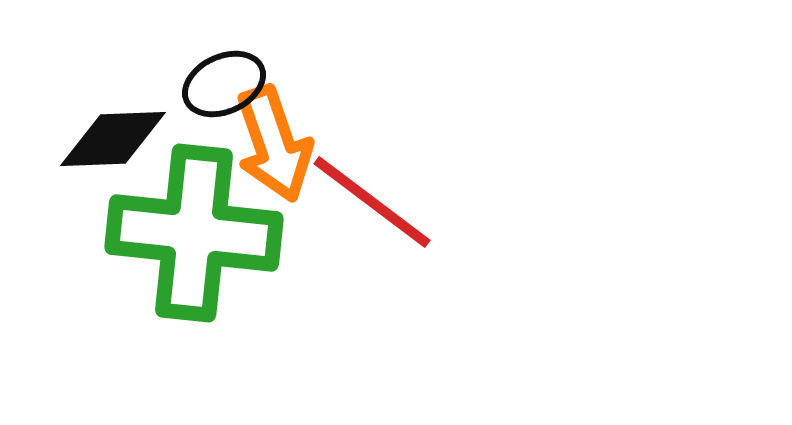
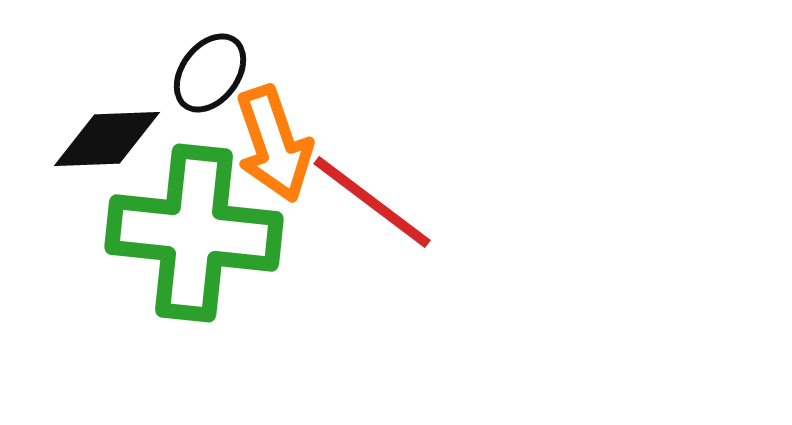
black ellipse: moved 14 px left, 11 px up; rotated 28 degrees counterclockwise
black diamond: moved 6 px left
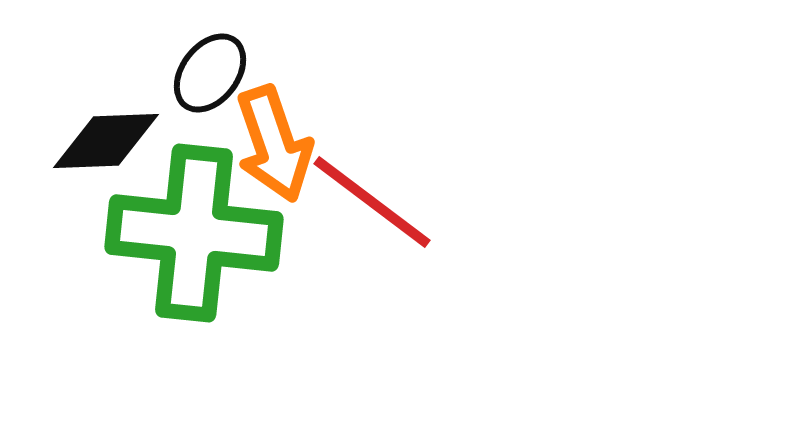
black diamond: moved 1 px left, 2 px down
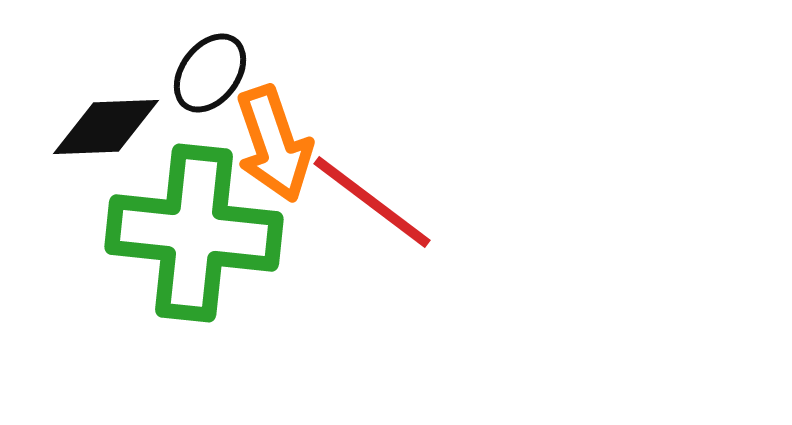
black diamond: moved 14 px up
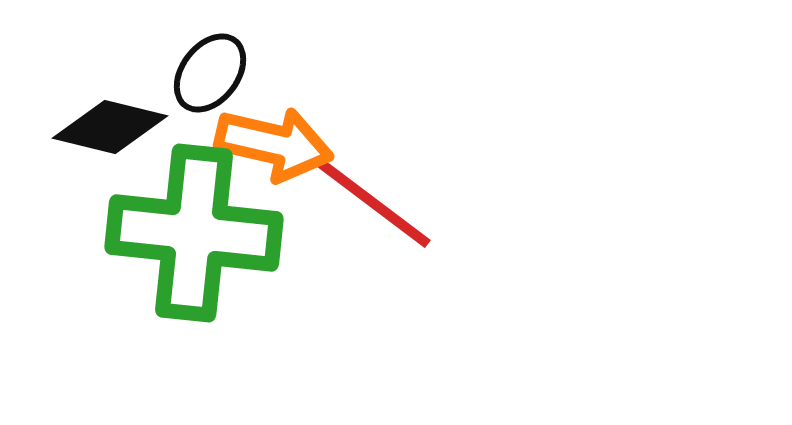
black diamond: moved 4 px right; rotated 16 degrees clockwise
orange arrow: rotated 58 degrees counterclockwise
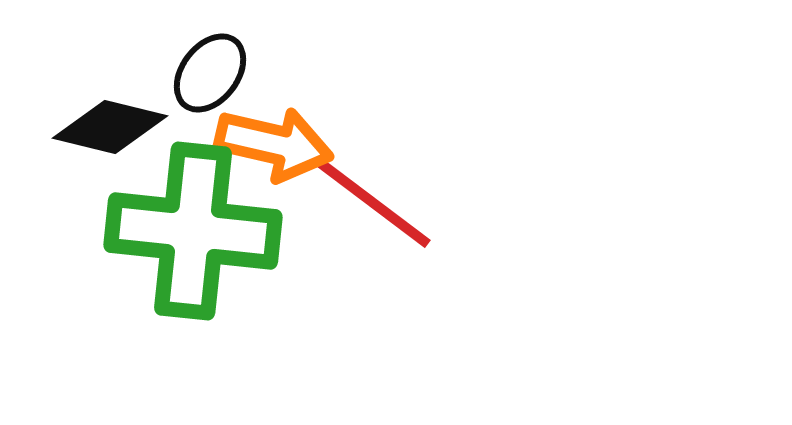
green cross: moved 1 px left, 2 px up
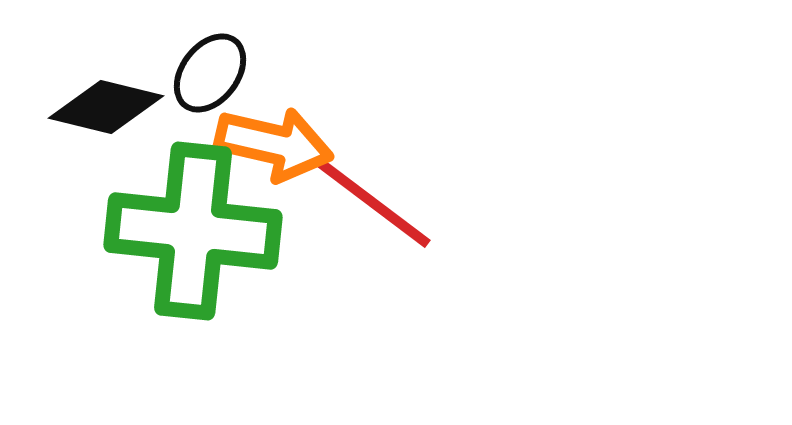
black diamond: moved 4 px left, 20 px up
